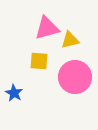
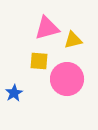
yellow triangle: moved 3 px right
pink circle: moved 8 px left, 2 px down
blue star: rotated 12 degrees clockwise
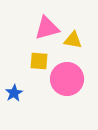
yellow triangle: rotated 24 degrees clockwise
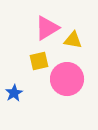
pink triangle: rotated 16 degrees counterclockwise
yellow square: rotated 18 degrees counterclockwise
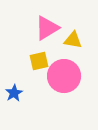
pink circle: moved 3 px left, 3 px up
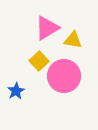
yellow square: rotated 30 degrees counterclockwise
blue star: moved 2 px right, 2 px up
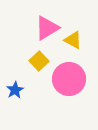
yellow triangle: rotated 18 degrees clockwise
pink circle: moved 5 px right, 3 px down
blue star: moved 1 px left, 1 px up
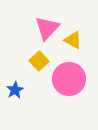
pink triangle: rotated 16 degrees counterclockwise
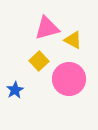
pink triangle: rotated 32 degrees clockwise
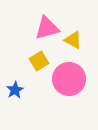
yellow square: rotated 12 degrees clockwise
